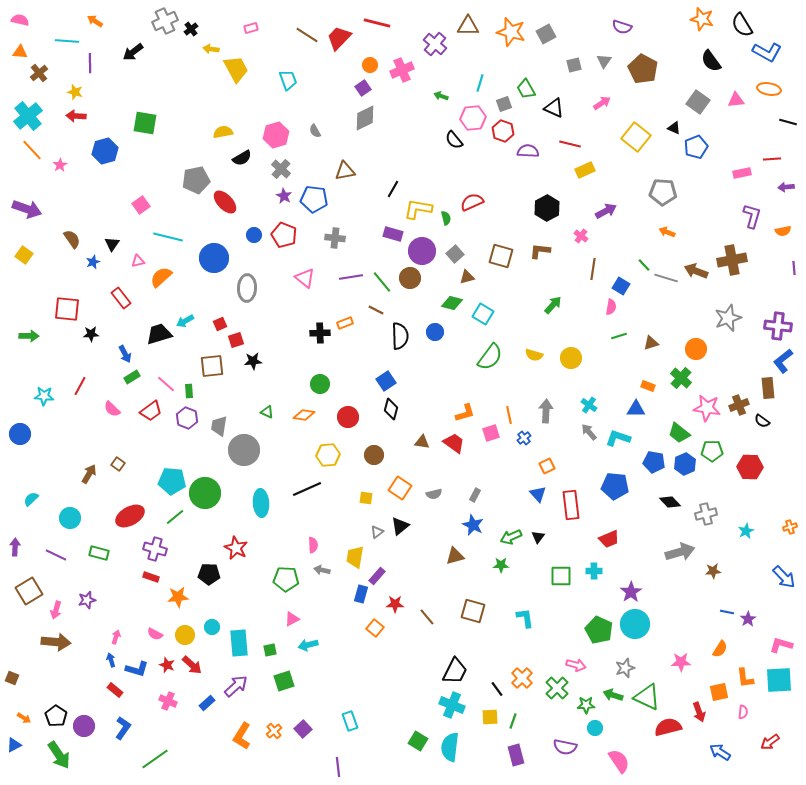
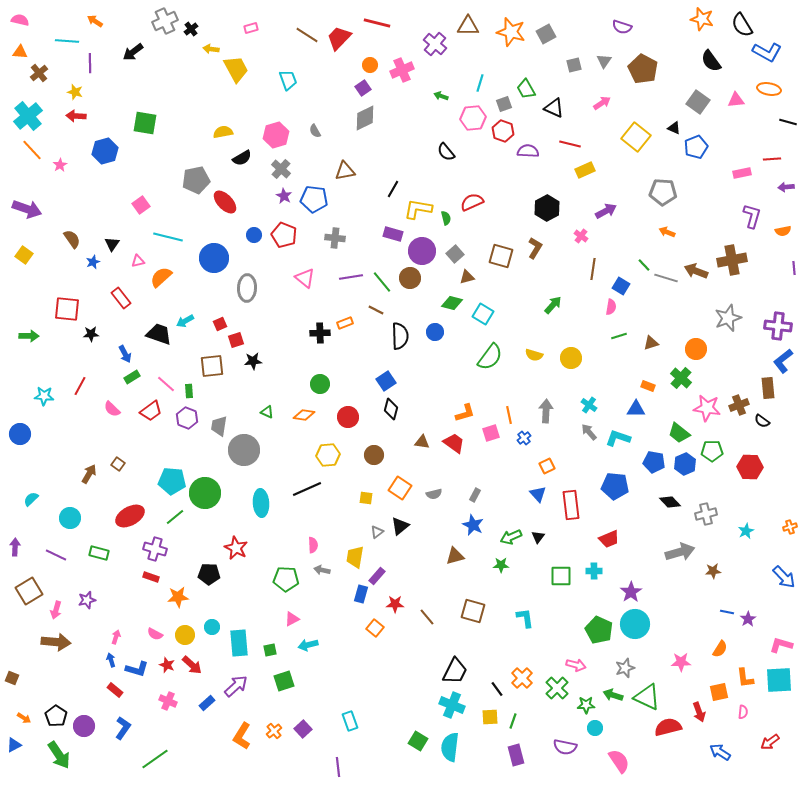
black semicircle at (454, 140): moved 8 px left, 12 px down
brown L-shape at (540, 251): moved 5 px left, 3 px up; rotated 115 degrees clockwise
black trapezoid at (159, 334): rotated 36 degrees clockwise
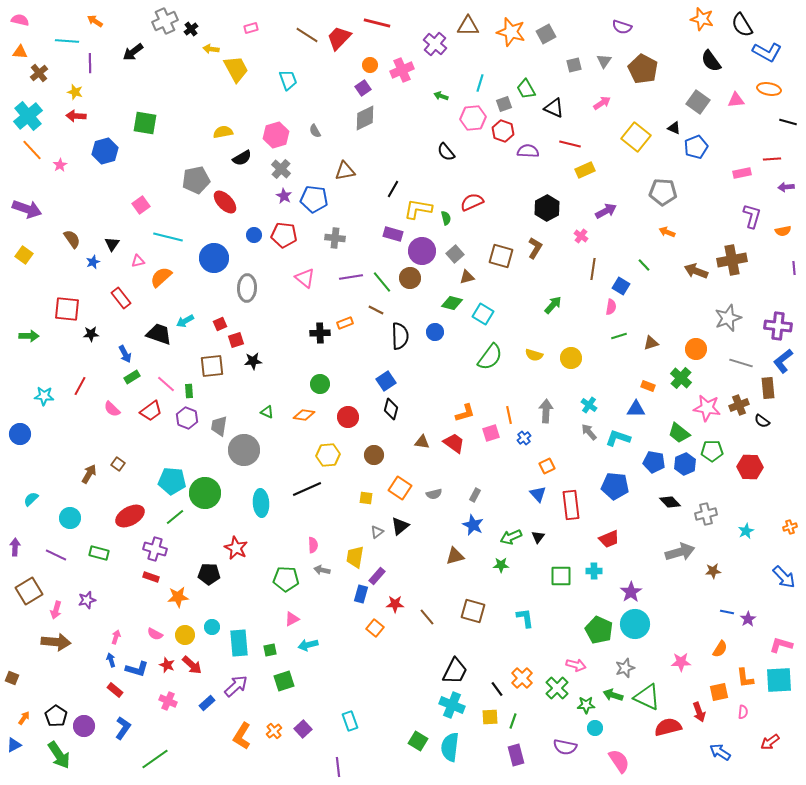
red pentagon at (284, 235): rotated 15 degrees counterclockwise
gray line at (666, 278): moved 75 px right, 85 px down
orange arrow at (24, 718): rotated 88 degrees counterclockwise
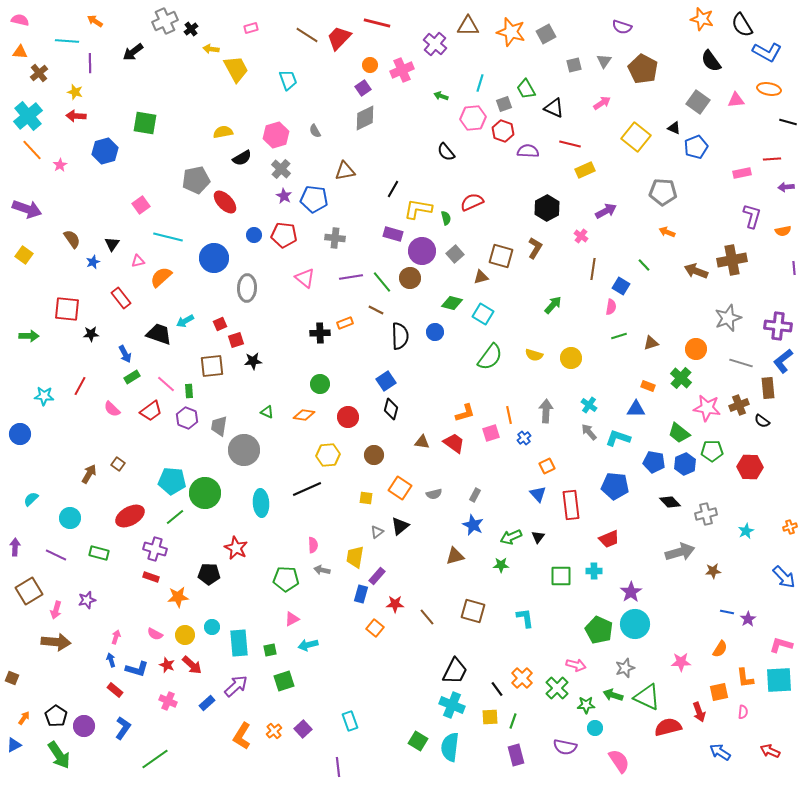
brown triangle at (467, 277): moved 14 px right
red arrow at (770, 742): moved 9 px down; rotated 60 degrees clockwise
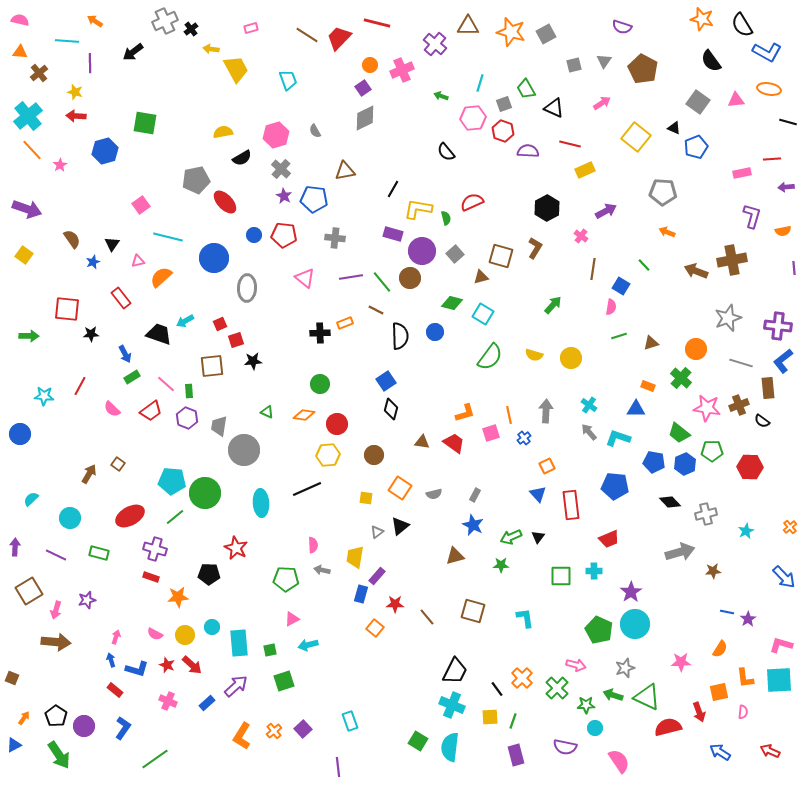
red circle at (348, 417): moved 11 px left, 7 px down
orange cross at (790, 527): rotated 24 degrees counterclockwise
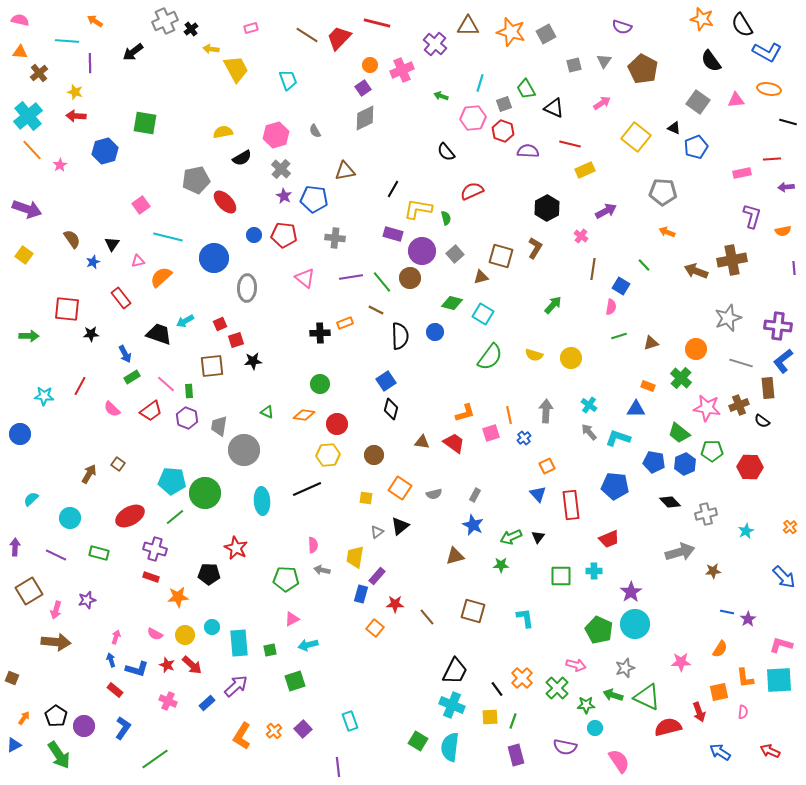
red semicircle at (472, 202): moved 11 px up
cyan ellipse at (261, 503): moved 1 px right, 2 px up
green square at (284, 681): moved 11 px right
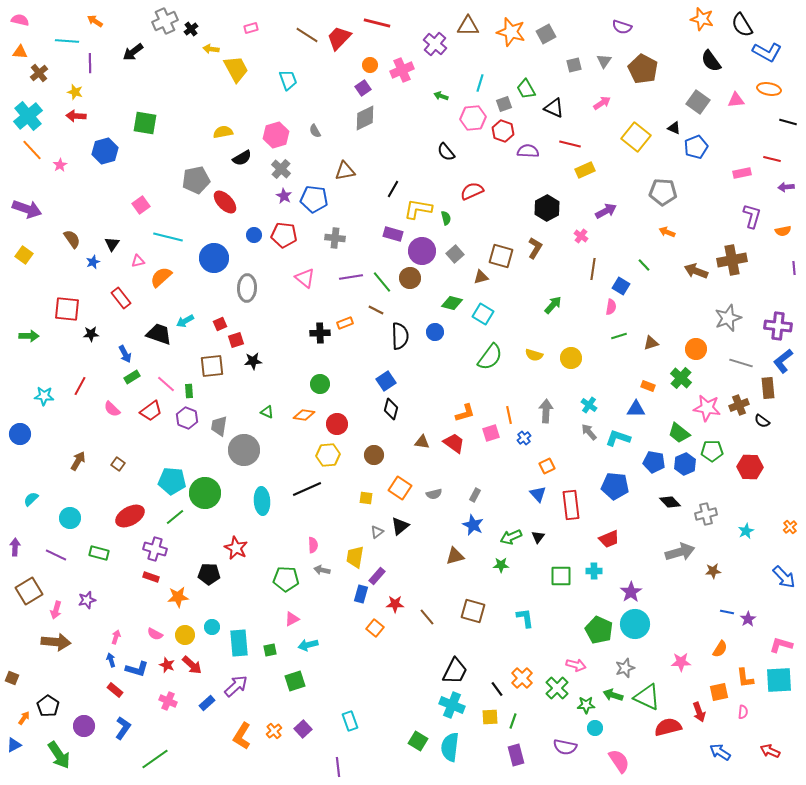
red line at (772, 159): rotated 18 degrees clockwise
brown arrow at (89, 474): moved 11 px left, 13 px up
black pentagon at (56, 716): moved 8 px left, 10 px up
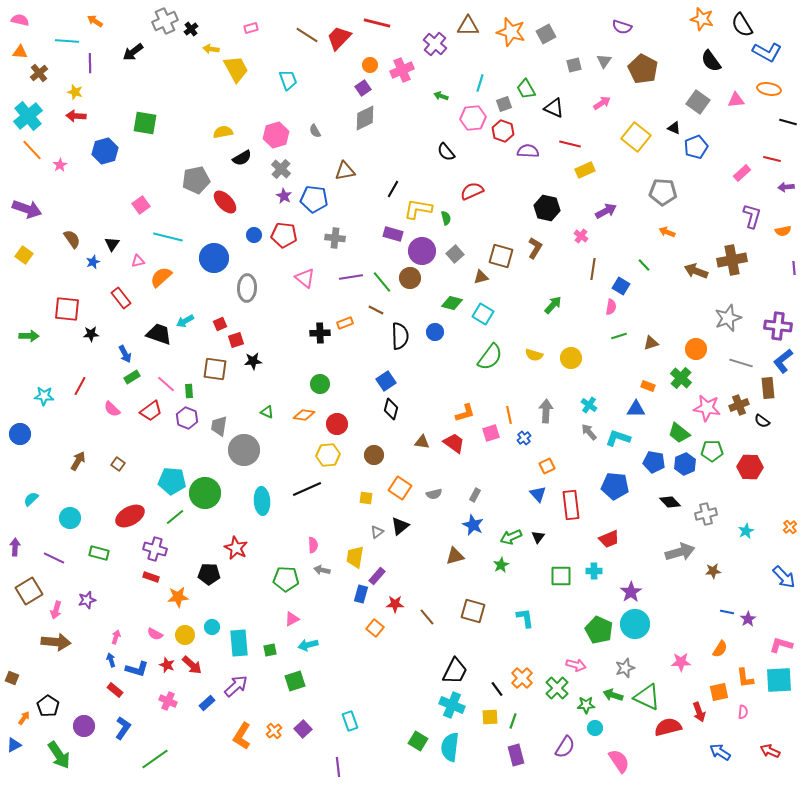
pink rectangle at (742, 173): rotated 30 degrees counterclockwise
black hexagon at (547, 208): rotated 20 degrees counterclockwise
brown square at (212, 366): moved 3 px right, 3 px down; rotated 15 degrees clockwise
purple line at (56, 555): moved 2 px left, 3 px down
green star at (501, 565): rotated 28 degrees counterclockwise
purple semicircle at (565, 747): rotated 70 degrees counterclockwise
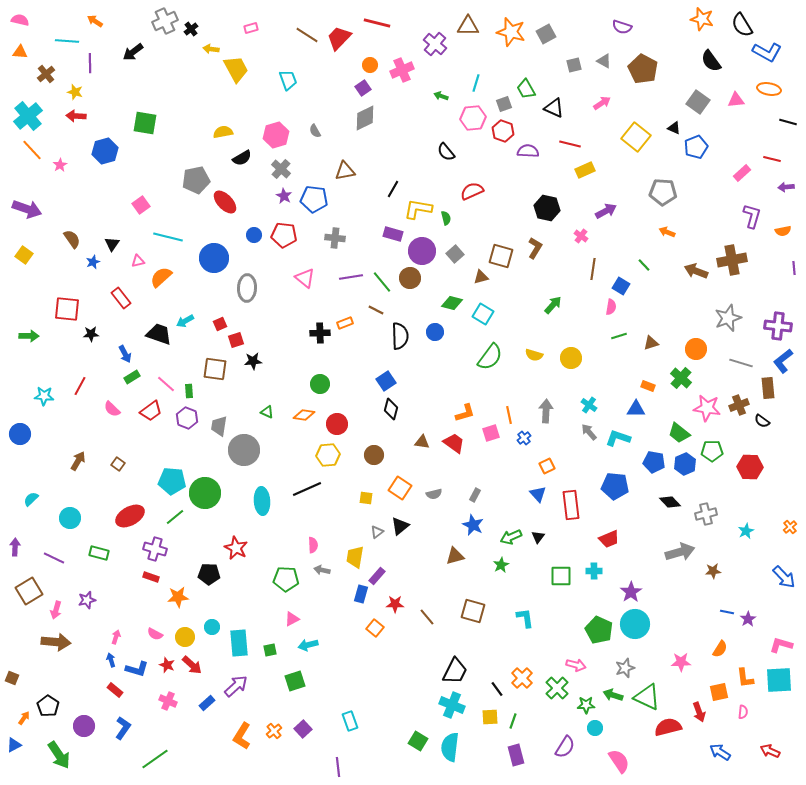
gray triangle at (604, 61): rotated 35 degrees counterclockwise
brown cross at (39, 73): moved 7 px right, 1 px down
cyan line at (480, 83): moved 4 px left
yellow circle at (185, 635): moved 2 px down
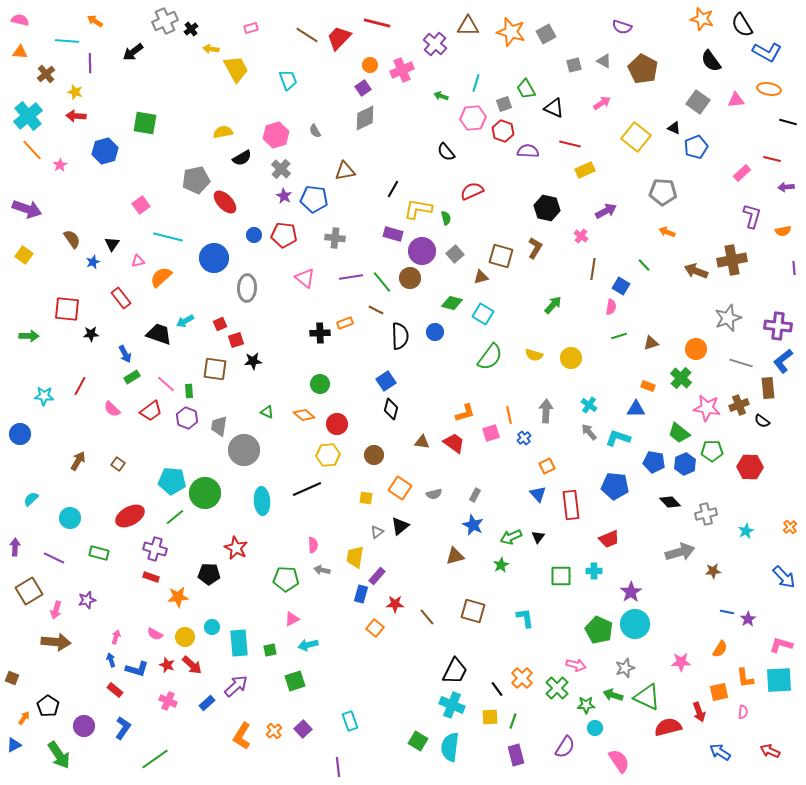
orange diamond at (304, 415): rotated 30 degrees clockwise
